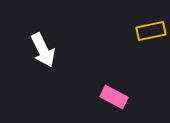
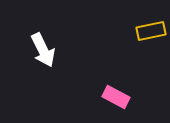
pink rectangle: moved 2 px right
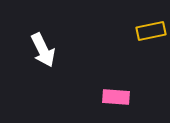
pink rectangle: rotated 24 degrees counterclockwise
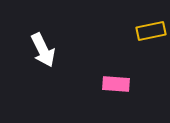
pink rectangle: moved 13 px up
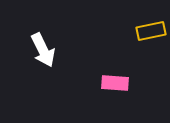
pink rectangle: moved 1 px left, 1 px up
